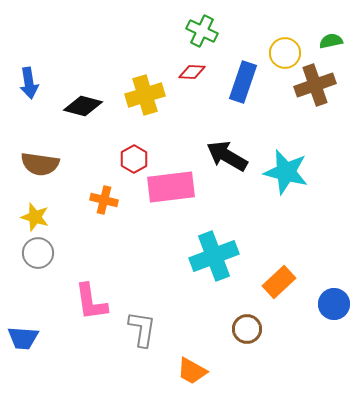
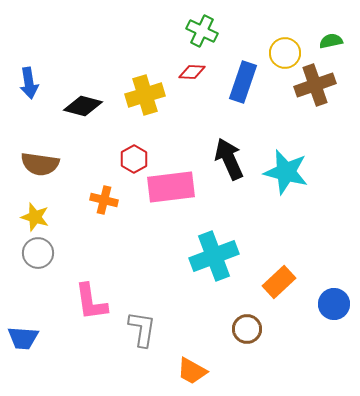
black arrow: moved 2 px right, 3 px down; rotated 36 degrees clockwise
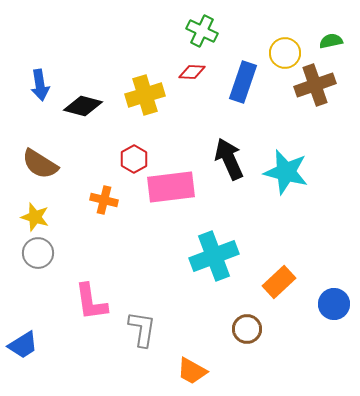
blue arrow: moved 11 px right, 2 px down
brown semicircle: rotated 24 degrees clockwise
blue trapezoid: moved 7 px down; rotated 36 degrees counterclockwise
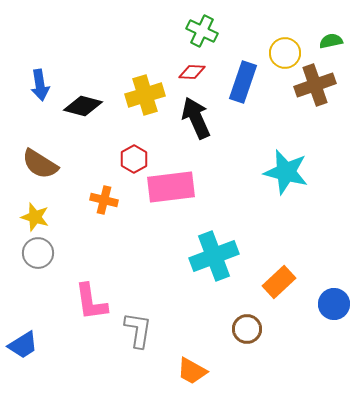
black arrow: moved 33 px left, 41 px up
gray L-shape: moved 4 px left, 1 px down
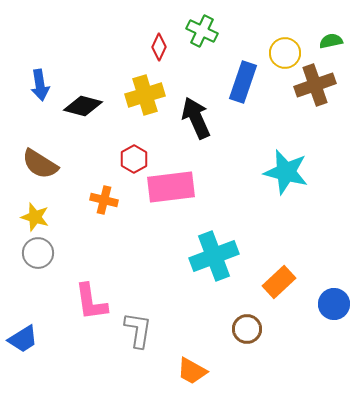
red diamond: moved 33 px left, 25 px up; rotated 68 degrees counterclockwise
blue trapezoid: moved 6 px up
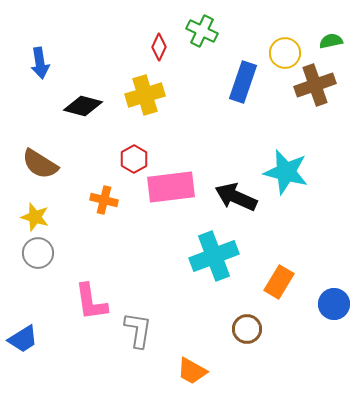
blue arrow: moved 22 px up
black arrow: moved 40 px right, 79 px down; rotated 42 degrees counterclockwise
orange rectangle: rotated 16 degrees counterclockwise
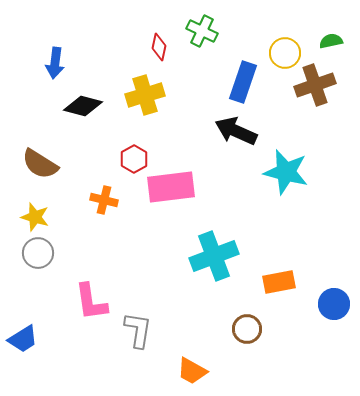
red diamond: rotated 12 degrees counterclockwise
blue arrow: moved 15 px right; rotated 16 degrees clockwise
black arrow: moved 66 px up
orange rectangle: rotated 48 degrees clockwise
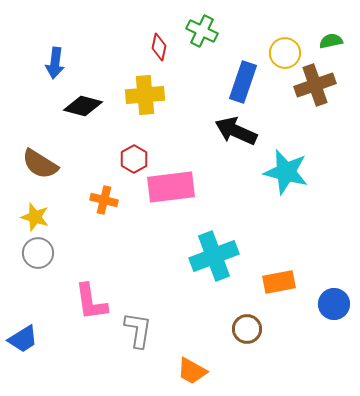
yellow cross: rotated 12 degrees clockwise
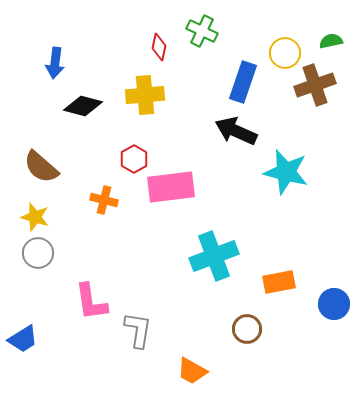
brown semicircle: moved 1 px right, 3 px down; rotated 9 degrees clockwise
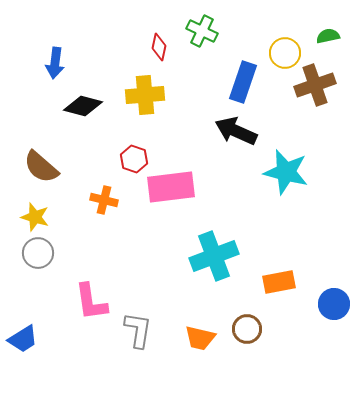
green semicircle: moved 3 px left, 5 px up
red hexagon: rotated 12 degrees counterclockwise
orange trapezoid: moved 8 px right, 33 px up; rotated 16 degrees counterclockwise
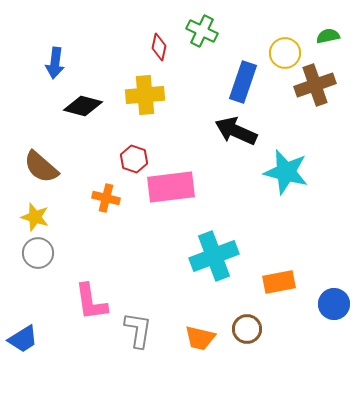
orange cross: moved 2 px right, 2 px up
